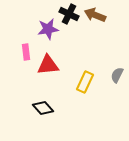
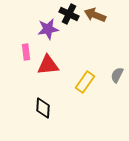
yellow rectangle: rotated 10 degrees clockwise
black diamond: rotated 45 degrees clockwise
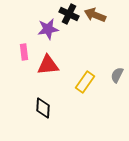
pink rectangle: moved 2 px left
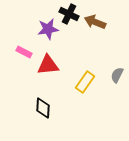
brown arrow: moved 7 px down
pink rectangle: rotated 56 degrees counterclockwise
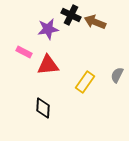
black cross: moved 2 px right, 1 px down
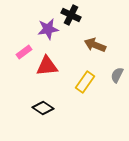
brown arrow: moved 23 px down
pink rectangle: rotated 63 degrees counterclockwise
red triangle: moved 1 px left, 1 px down
black diamond: rotated 60 degrees counterclockwise
